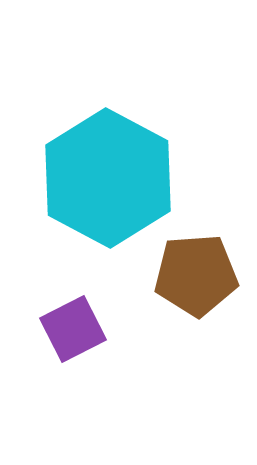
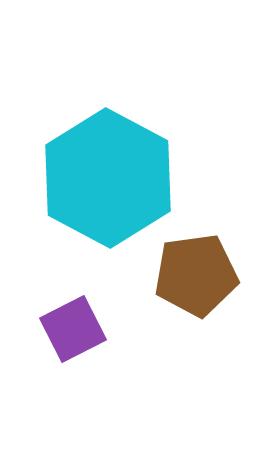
brown pentagon: rotated 4 degrees counterclockwise
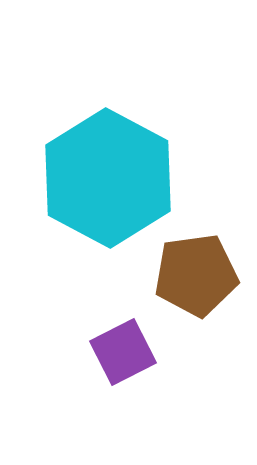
purple square: moved 50 px right, 23 px down
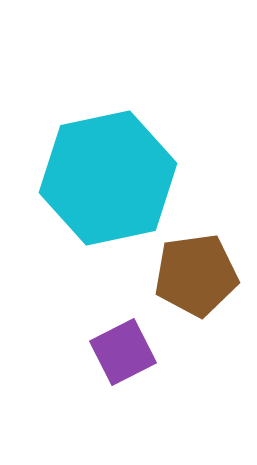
cyan hexagon: rotated 20 degrees clockwise
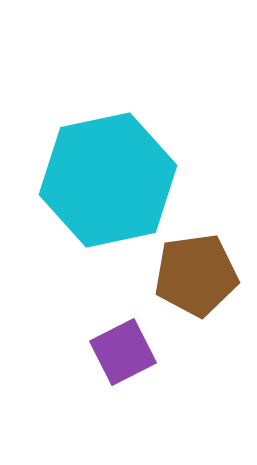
cyan hexagon: moved 2 px down
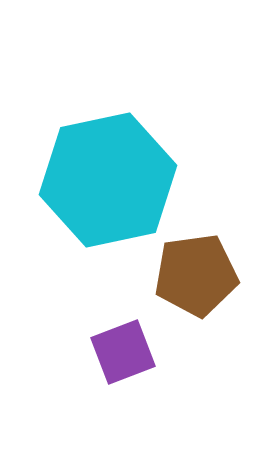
purple square: rotated 6 degrees clockwise
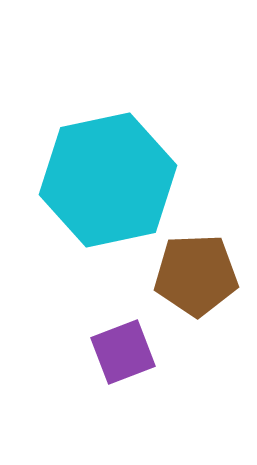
brown pentagon: rotated 6 degrees clockwise
